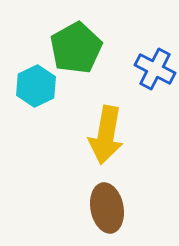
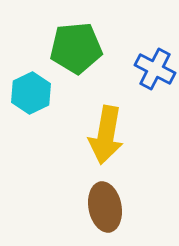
green pentagon: rotated 24 degrees clockwise
cyan hexagon: moved 5 px left, 7 px down
brown ellipse: moved 2 px left, 1 px up
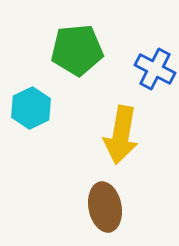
green pentagon: moved 1 px right, 2 px down
cyan hexagon: moved 15 px down
yellow arrow: moved 15 px right
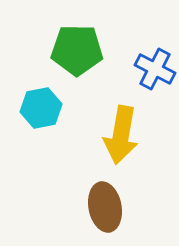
green pentagon: rotated 6 degrees clockwise
cyan hexagon: moved 10 px right; rotated 15 degrees clockwise
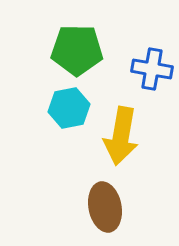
blue cross: moved 3 px left; rotated 18 degrees counterclockwise
cyan hexagon: moved 28 px right
yellow arrow: moved 1 px down
